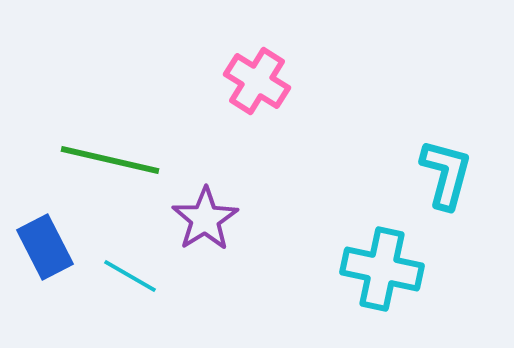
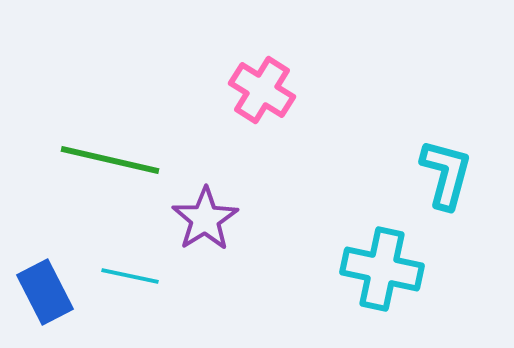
pink cross: moved 5 px right, 9 px down
blue rectangle: moved 45 px down
cyan line: rotated 18 degrees counterclockwise
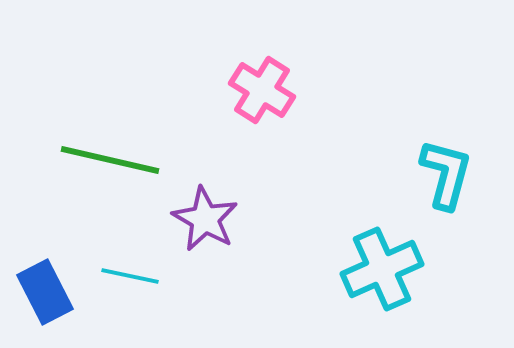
purple star: rotated 10 degrees counterclockwise
cyan cross: rotated 36 degrees counterclockwise
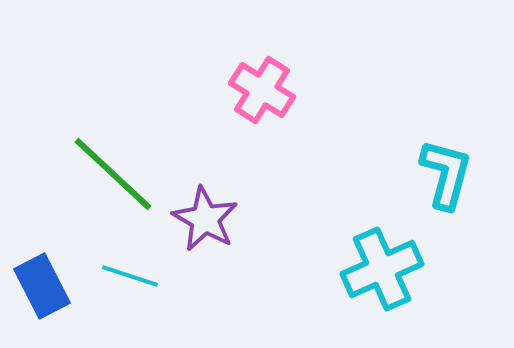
green line: moved 3 px right, 14 px down; rotated 30 degrees clockwise
cyan line: rotated 6 degrees clockwise
blue rectangle: moved 3 px left, 6 px up
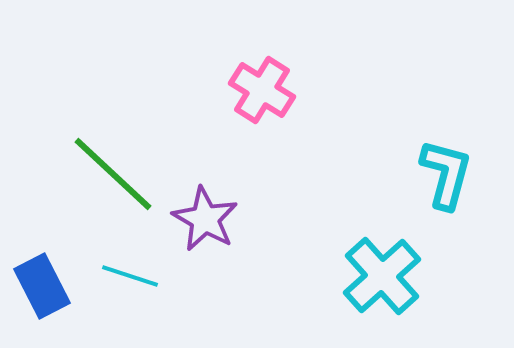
cyan cross: moved 7 px down; rotated 18 degrees counterclockwise
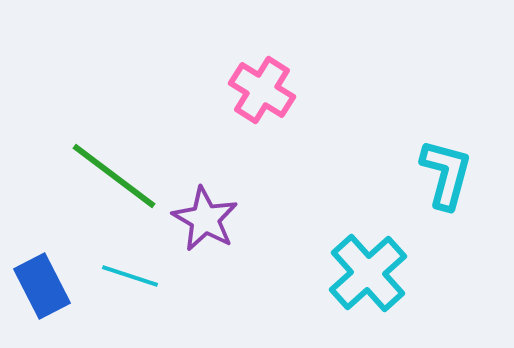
green line: moved 1 px right, 2 px down; rotated 6 degrees counterclockwise
cyan cross: moved 14 px left, 3 px up
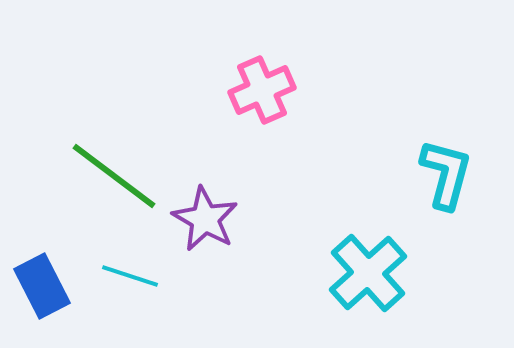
pink cross: rotated 34 degrees clockwise
